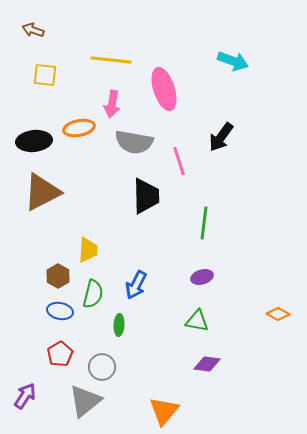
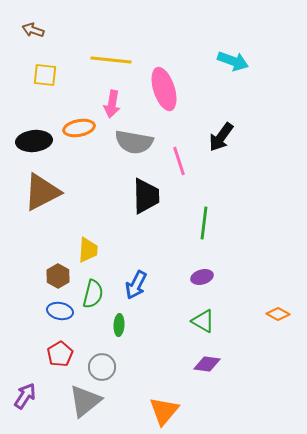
green triangle: moved 6 px right; rotated 20 degrees clockwise
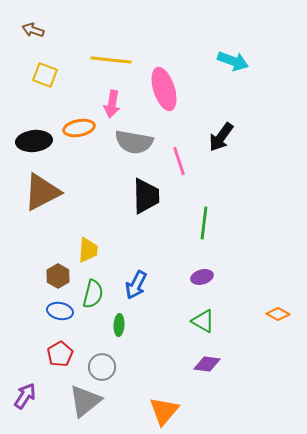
yellow square: rotated 15 degrees clockwise
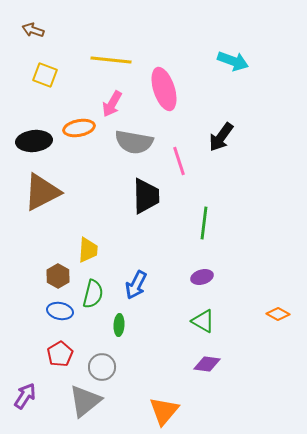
pink arrow: rotated 20 degrees clockwise
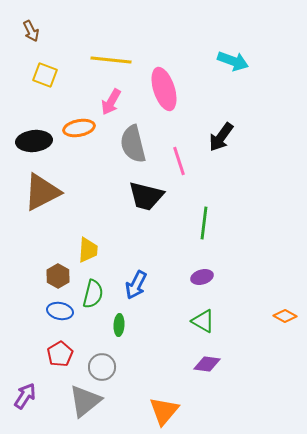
brown arrow: moved 2 px left, 1 px down; rotated 135 degrees counterclockwise
pink arrow: moved 1 px left, 2 px up
gray semicircle: moved 1 px left, 2 px down; rotated 66 degrees clockwise
black trapezoid: rotated 105 degrees clockwise
orange diamond: moved 7 px right, 2 px down
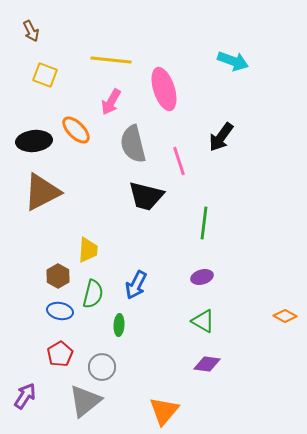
orange ellipse: moved 3 px left, 2 px down; rotated 56 degrees clockwise
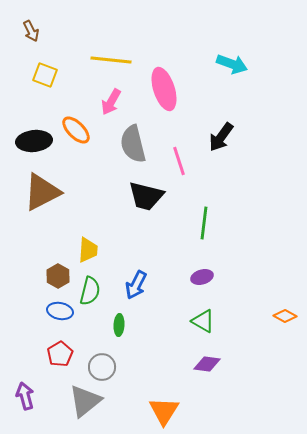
cyan arrow: moved 1 px left, 3 px down
green semicircle: moved 3 px left, 3 px up
purple arrow: rotated 48 degrees counterclockwise
orange triangle: rotated 8 degrees counterclockwise
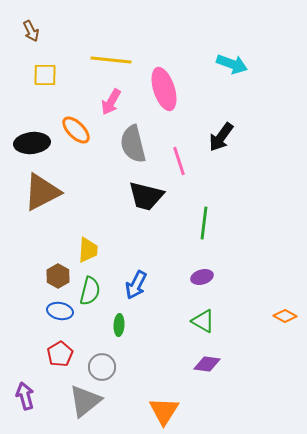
yellow square: rotated 20 degrees counterclockwise
black ellipse: moved 2 px left, 2 px down
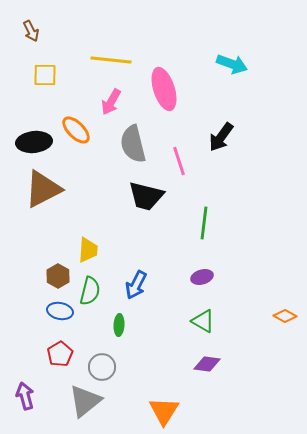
black ellipse: moved 2 px right, 1 px up
brown triangle: moved 1 px right, 3 px up
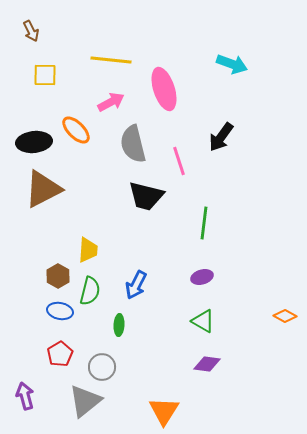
pink arrow: rotated 148 degrees counterclockwise
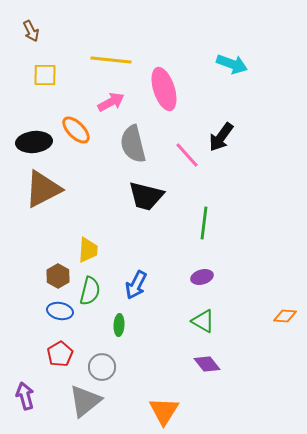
pink line: moved 8 px right, 6 px up; rotated 24 degrees counterclockwise
orange diamond: rotated 25 degrees counterclockwise
purple diamond: rotated 44 degrees clockwise
